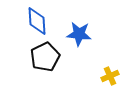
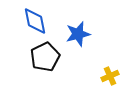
blue diamond: moved 2 px left; rotated 8 degrees counterclockwise
blue star: moved 1 px left; rotated 20 degrees counterclockwise
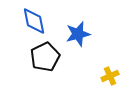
blue diamond: moved 1 px left
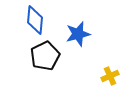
blue diamond: moved 1 px right, 1 px up; rotated 16 degrees clockwise
black pentagon: moved 1 px up
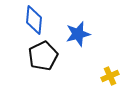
blue diamond: moved 1 px left
black pentagon: moved 2 px left
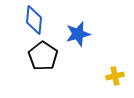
black pentagon: rotated 12 degrees counterclockwise
yellow cross: moved 5 px right; rotated 12 degrees clockwise
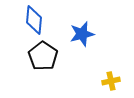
blue star: moved 4 px right
yellow cross: moved 4 px left, 5 px down
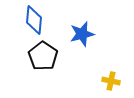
yellow cross: rotated 24 degrees clockwise
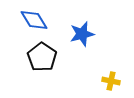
blue diamond: rotated 36 degrees counterclockwise
black pentagon: moved 1 px left, 1 px down
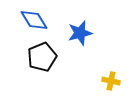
blue star: moved 2 px left, 1 px up
black pentagon: rotated 16 degrees clockwise
